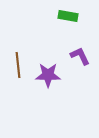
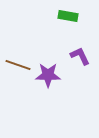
brown line: rotated 65 degrees counterclockwise
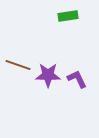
green rectangle: rotated 18 degrees counterclockwise
purple L-shape: moved 3 px left, 23 px down
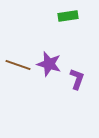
purple star: moved 1 px right, 11 px up; rotated 15 degrees clockwise
purple L-shape: rotated 45 degrees clockwise
